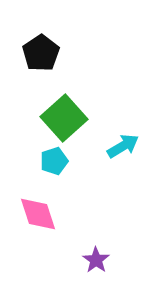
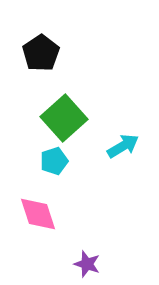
purple star: moved 9 px left, 4 px down; rotated 16 degrees counterclockwise
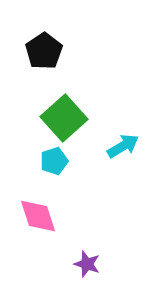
black pentagon: moved 3 px right, 2 px up
pink diamond: moved 2 px down
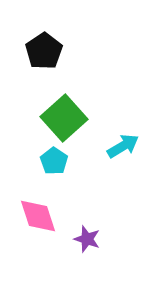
cyan pentagon: rotated 20 degrees counterclockwise
purple star: moved 25 px up
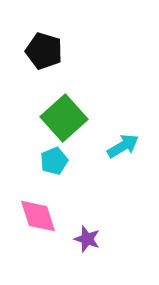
black pentagon: rotated 21 degrees counterclockwise
cyan pentagon: rotated 16 degrees clockwise
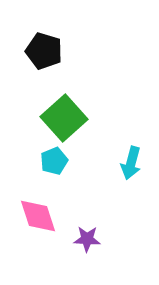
cyan arrow: moved 8 px right, 17 px down; rotated 136 degrees clockwise
purple star: rotated 16 degrees counterclockwise
